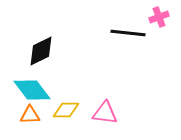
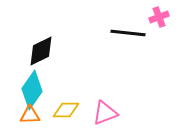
cyan diamond: rotated 72 degrees clockwise
pink triangle: rotated 28 degrees counterclockwise
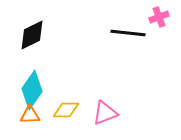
black diamond: moved 9 px left, 16 px up
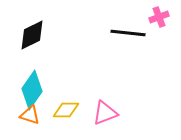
orange triangle: rotated 20 degrees clockwise
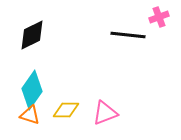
black line: moved 2 px down
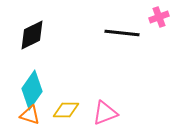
black line: moved 6 px left, 2 px up
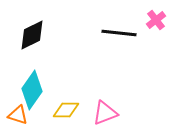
pink cross: moved 3 px left, 3 px down; rotated 18 degrees counterclockwise
black line: moved 3 px left
orange triangle: moved 12 px left
